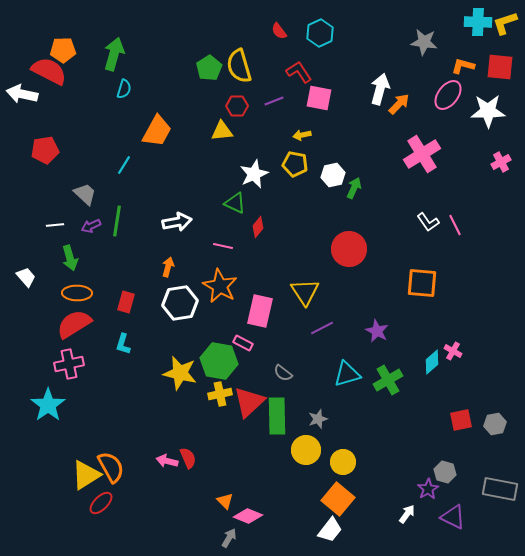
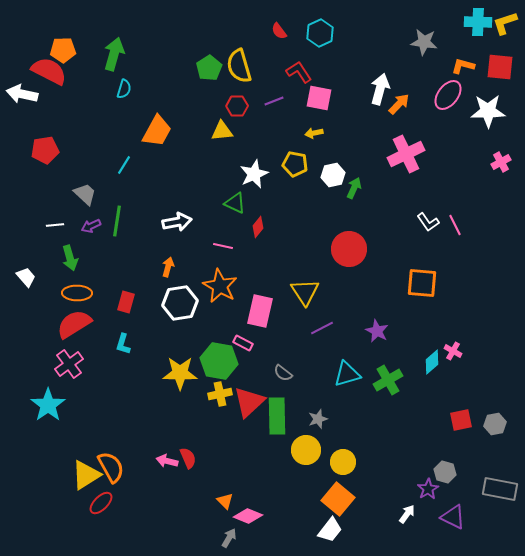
yellow arrow at (302, 135): moved 12 px right, 2 px up
pink cross at (422, 154): moved 16 px left; rotated 6 degrees clockwise
pink cross at (69, 364): rotated 24 degrees counterclockwise
yellow star at (180, 373): rotated 12 degrees counterclockwise
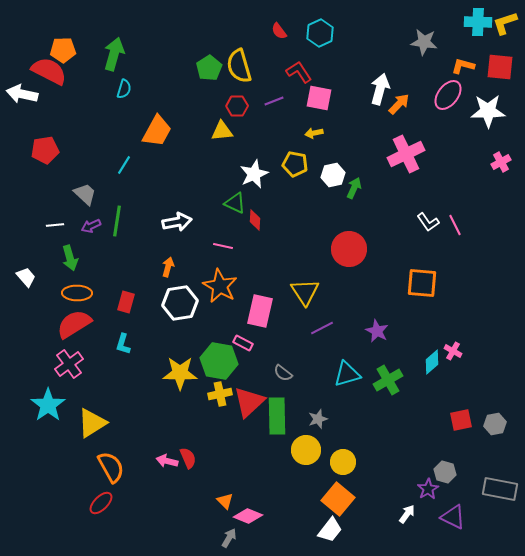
red diamond at (258, 227): moved 3 px left, 7 px up; rotated 35 degrees counterclockwise
yellow triangle at (86, 475): moved 6 px right, 52 px up
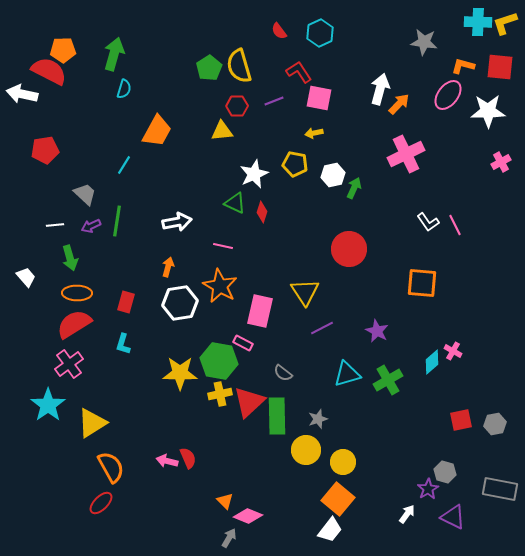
red diamond at (255, 220): moved 7 px right, 8 px up; rotated 15 degrees clockwise
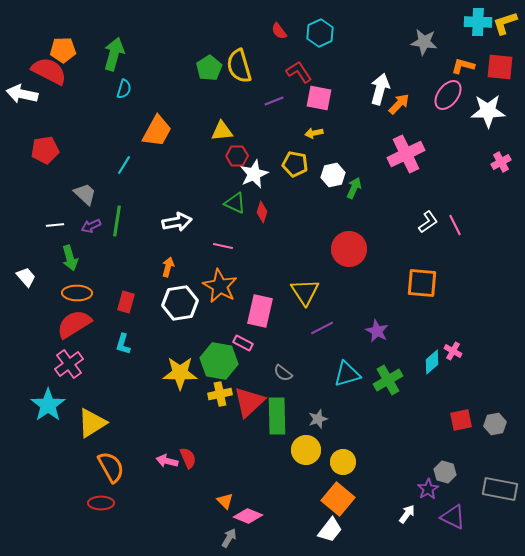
red hexagon at (237, 106): moved 50 px down
white L-shape at (428, 222): rotated 90 degrees counterclockwise
red ellipse at (101, 503): rotated 45 degrees clockwise
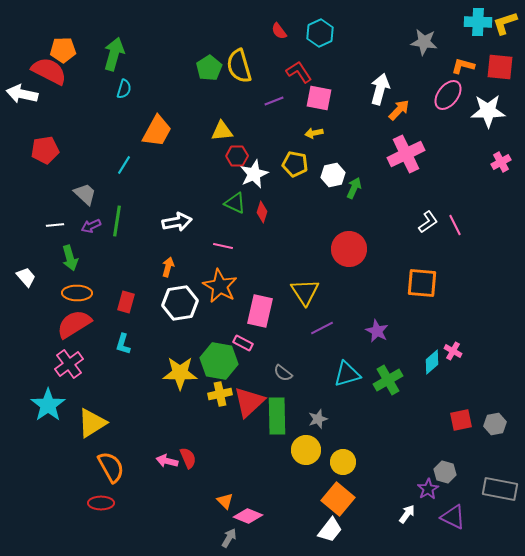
orange arrow at (399, 104): moved 6 px down
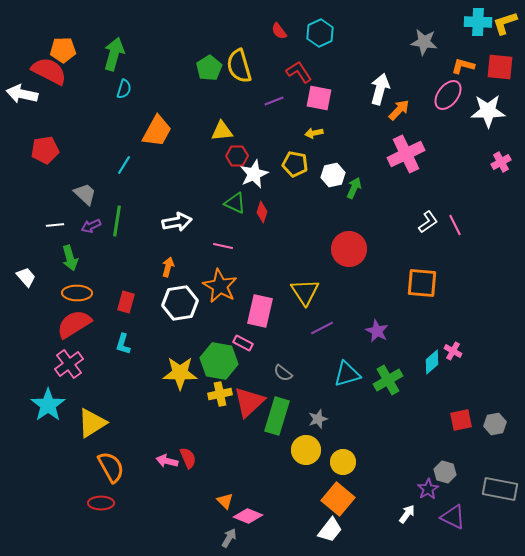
green rectangle at (277, 416): rotated 18 degrees clockwise
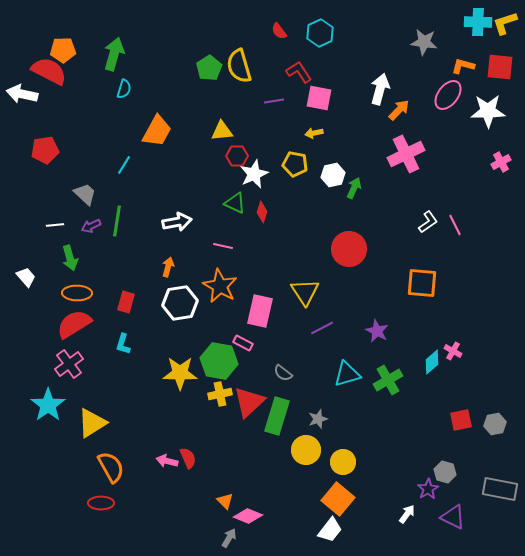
purple line at (274, 101): rotated 12 degrees clockwise
